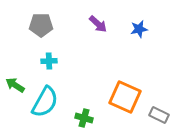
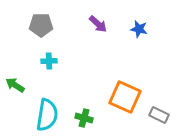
blue star: rotated 24 degrees clockwise
cyan semicircle: moved 2 px right, 13 px down; rotated 20 degrees counterclockwise
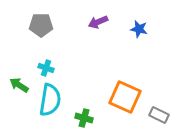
purple arrow: moved 2 px up; rotated 114 degrees clockwise
cyan cross: moved 3 px left, 7 px down; rotated 21 degrees clockwise
green arrow: moved 4 px right
cyan semicircle: moved 3 px right, 15 px up
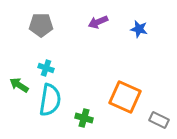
gray rectangle: moved 5 px down
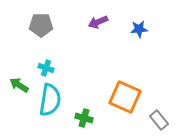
blue star: rotated 18 degrees counterclockwise
gray rectangle: rotated 24 degrees clockwise
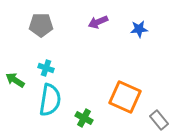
green arrow: moved 4 px left, 5 px up
green cross: rotated 12 degrees clockwise
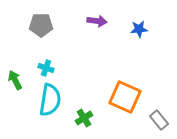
purple arrow: moved 1 px left, 1 px up; rotated 150 degrees counterclockwise
green arrow: rotated 30 degrees clockwise
green cross: rotated 30 degrees clockwise
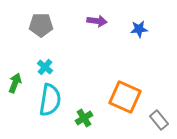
cyan cross: moved 1 px left, 1 px up; rotated 21 degrees clockwise
green arrow: moved 3 px down; rotated 48 degrees clockwise
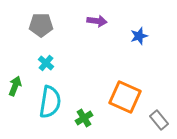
blue star: moved 7 px down; rotated 12 degrees counterclockwise
cyan cross: moved 1 px right, 4 px up
green arrow: moved 3 px down
cyan semicircle: moved 2 px down
